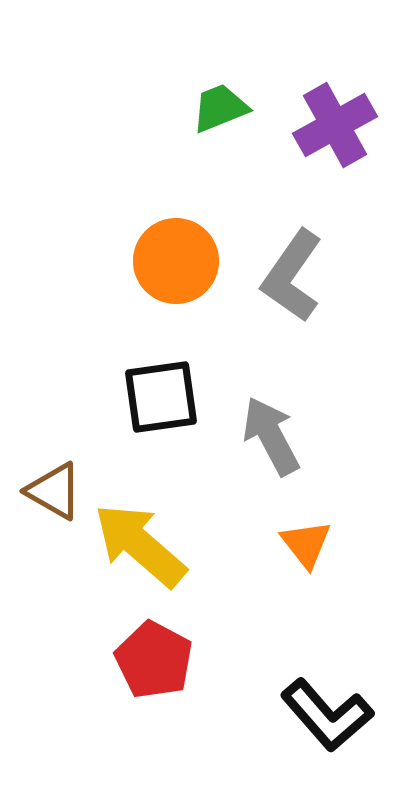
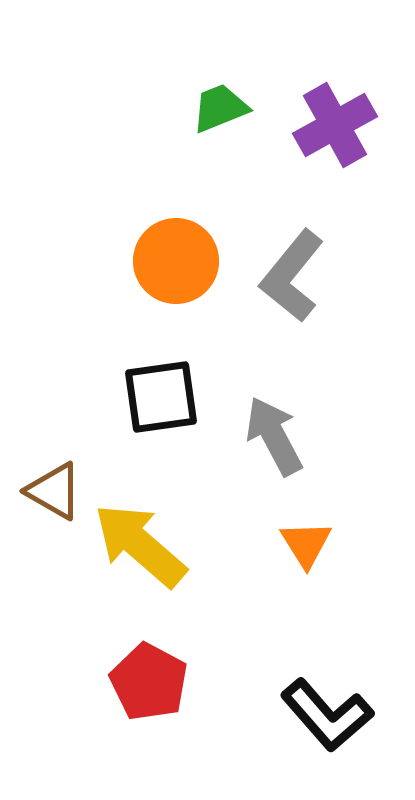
gray L-shape: rotated 4 degrees clockwise
gray arrow: moved 3 px right
orange triangle: rotated 6 degrees clockwise
red pentagon: moved 5 px left, 22 px down
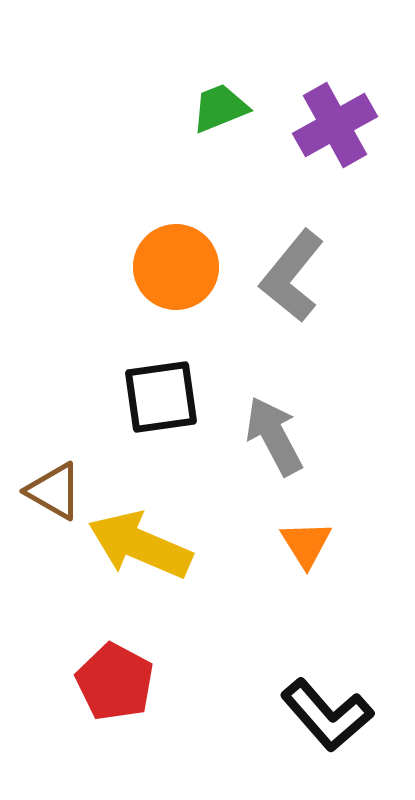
orange circle: moved 6 px down
yellow arrow: rotated 18 degrees counterclockwise
red pentagon: moved 34 px left
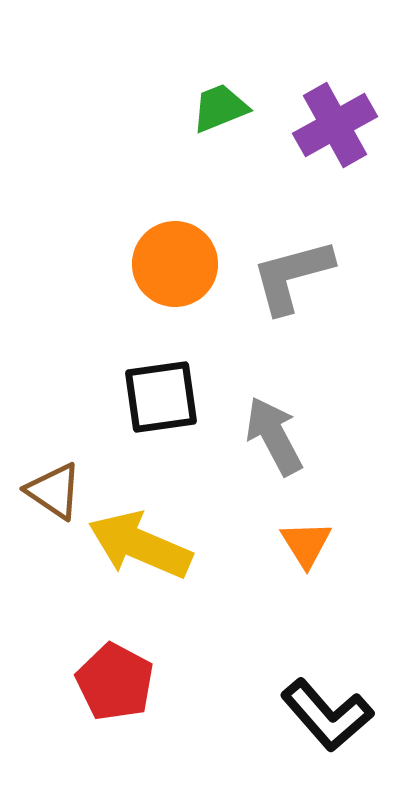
orange circle: moved 1 px left, 3 px up
gray L-shape: rotated 36 degrees clockwise
brown triangle: rotated 4 degrees clockwise
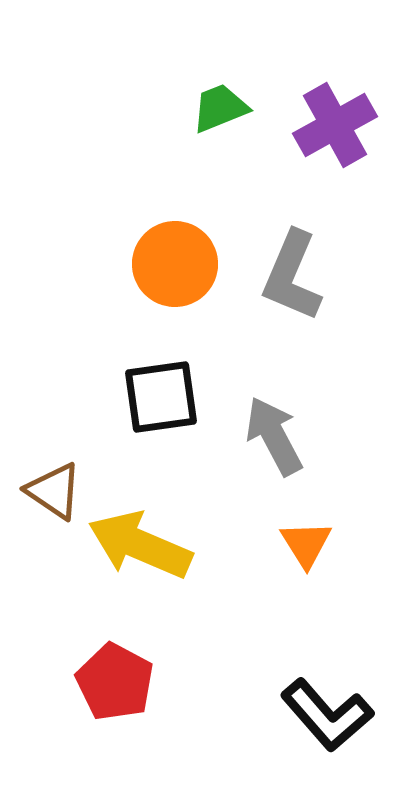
gray L-shape: rotated 52 degrees counterclockwise
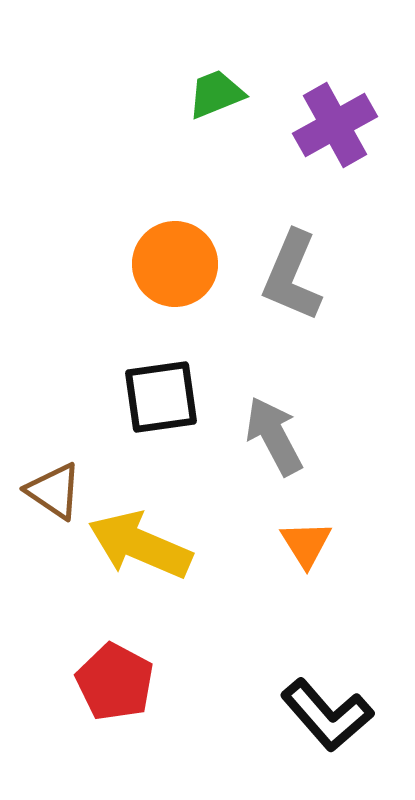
green trapezoid: moved 4 px left, 14 px up
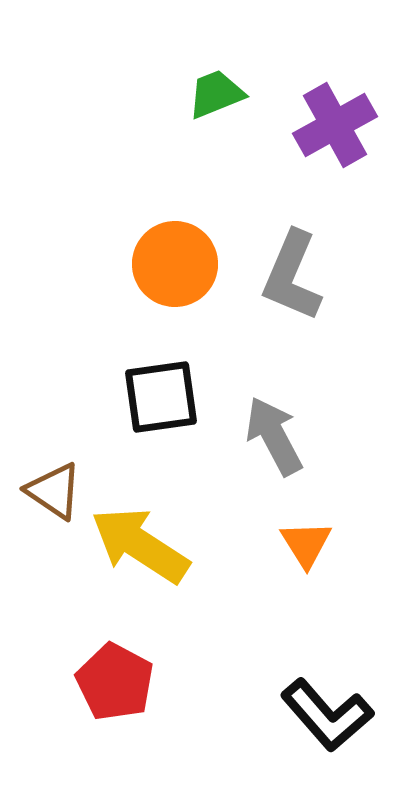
yellow arrow: rotated 10 degrees clockwise
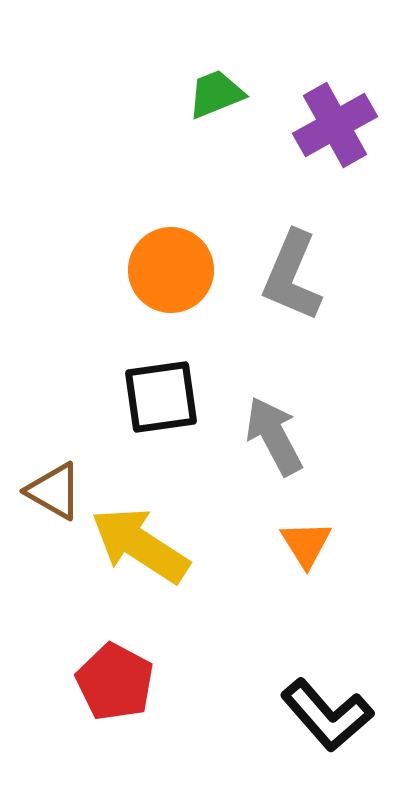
orange circle: moved 4 px left, 6 px down
brown triangle: rotated 4 degrees counterclockwise
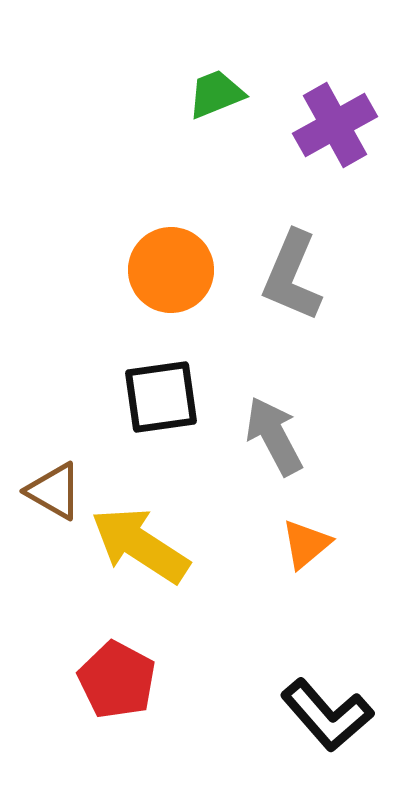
orange triangle: rotated 22 degrees clockwise
red pentagon: moved 2 px right, 2 px up
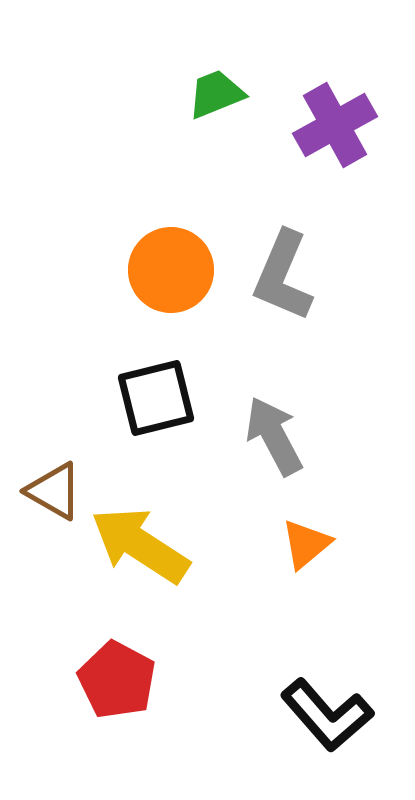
gray L-shape: moved 9 px left
black square: moved 5 px left, 1 px down; rotated 6 degrees counterclockwise
